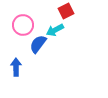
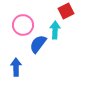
cyan arrow: rotated 120 degrees clockwise
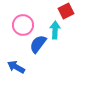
blue arrow: rotated 60 degrees counterclockwise
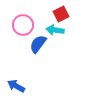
red square: moved 5 px left, 3 px down
cyan arrow: rotated 84 degrees counterclockwise
blue arrow: moved 19 px down
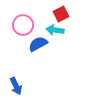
blue semicircle: rotated 24 degrees clockwise
blue arrow: rotated 144 degrees counterclockwise
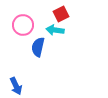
blue semicircle: moved 3 px down; rotated 48 degrees counterclockwise
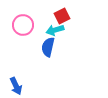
red square: moved 1 px right, 2 px down
cyan arrow: rotated 24 degrees counterclockwise
blue semicircle: moved 10 px right
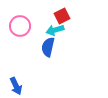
pink circle: moved 3 px left, 1 px down
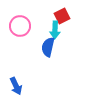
cyan arrow: rotated 72 degrees counterclockwise
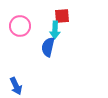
red square: rotated 21 degrees clockwise
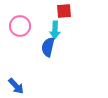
red square: moved 2 px right, 5 px up
blue arrow: rotated 18 degrees counterclockwise
